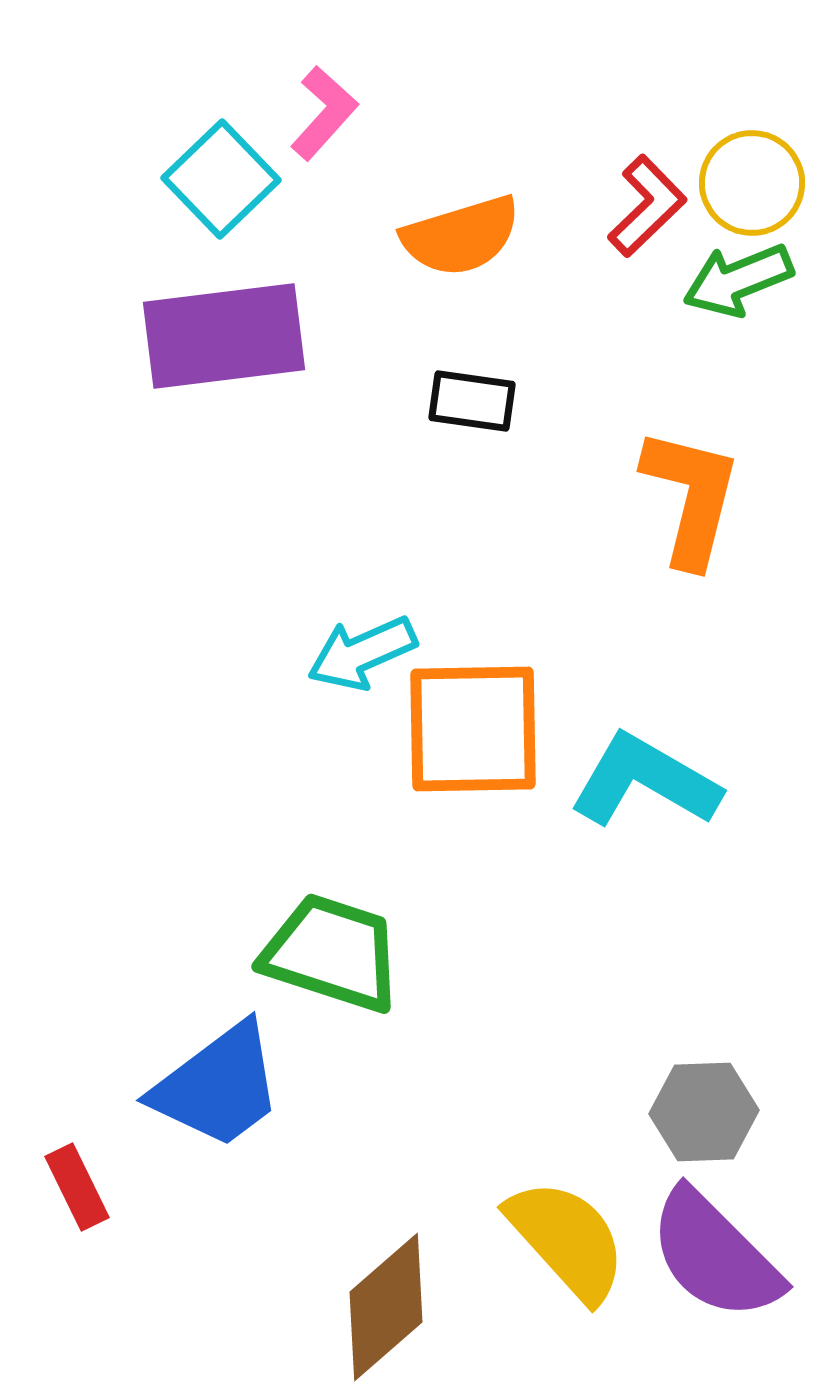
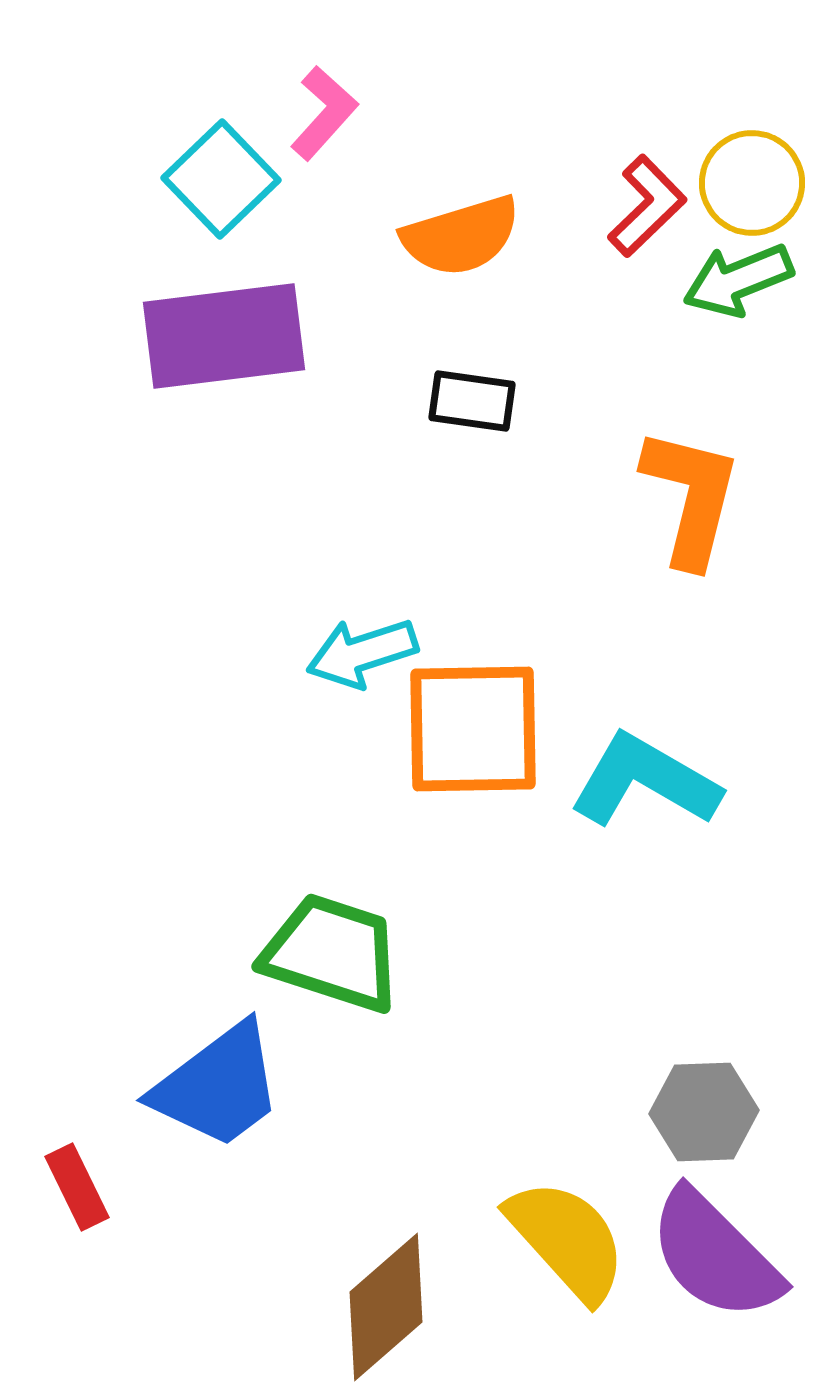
cyan arrow: rotated 6 degrees clockwise
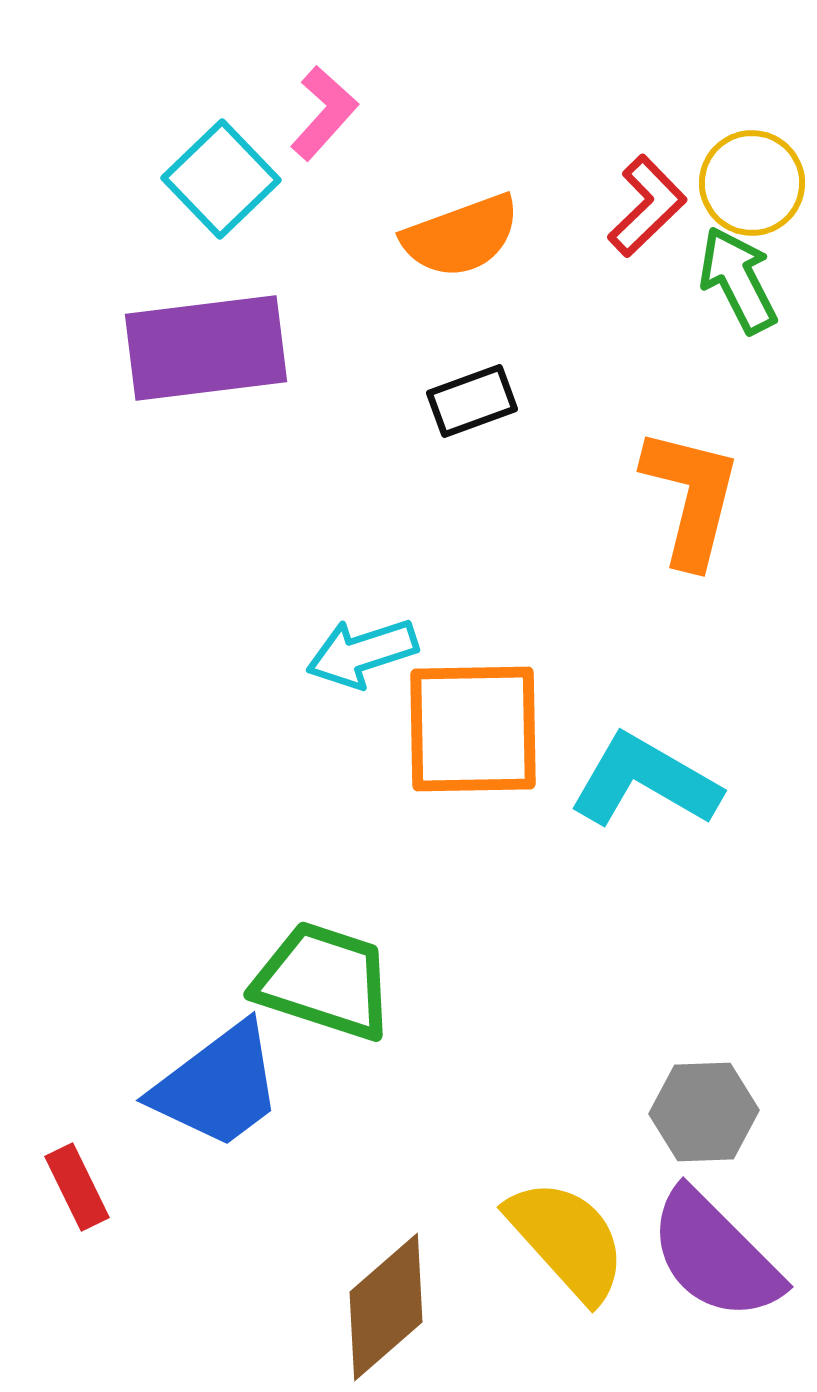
orange semicircle: rotated 3 degrees counterclockwise
green arrow: rotated 85 degrees clockwise
purple rectangle: moved 18 px left, 12 px down
black rectangle: rotated 28 degrees counterclockwise
green trapezoid: moved 8 px left, 28 px down
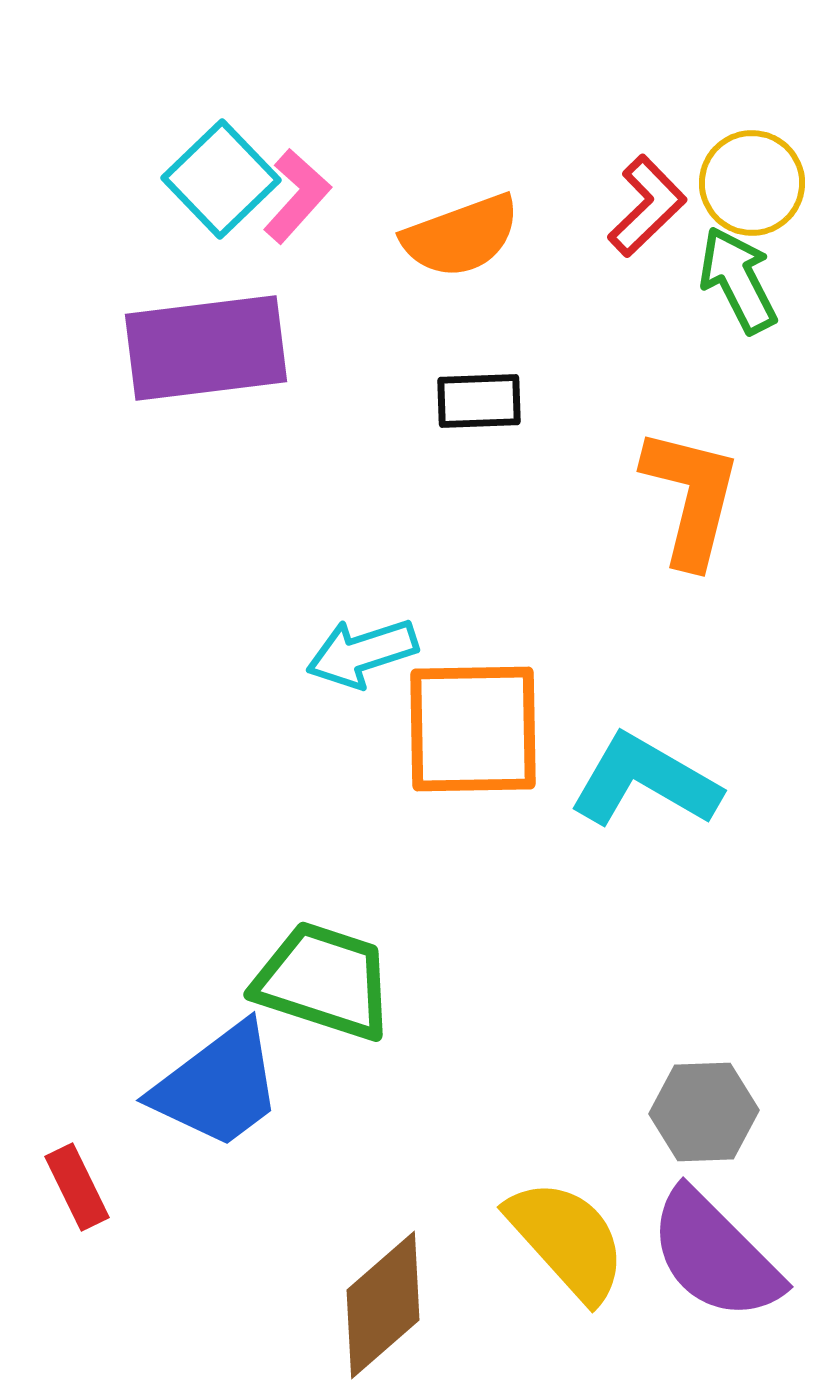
pink L-shape: moved 27 px left, 83 px down
black rectangle: moved 7 px right; rotated 18 degrees clockwise
brown diamond: moved 3 px left, 2 px up
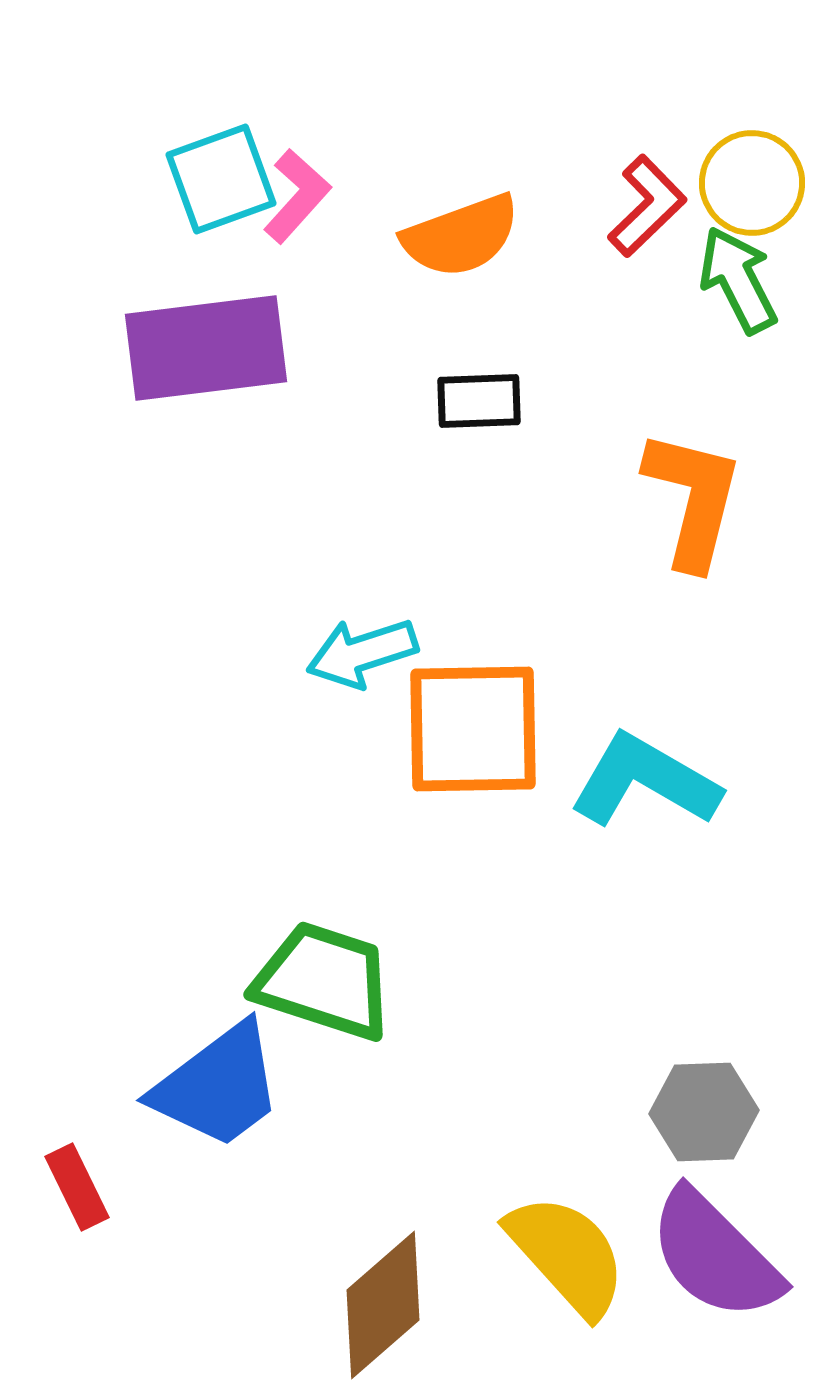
cyan square: rotated 24 degrees clockwise
orange L-shape: moved 2 px right, 2 px down
yellow semicircle: moved 15 px down
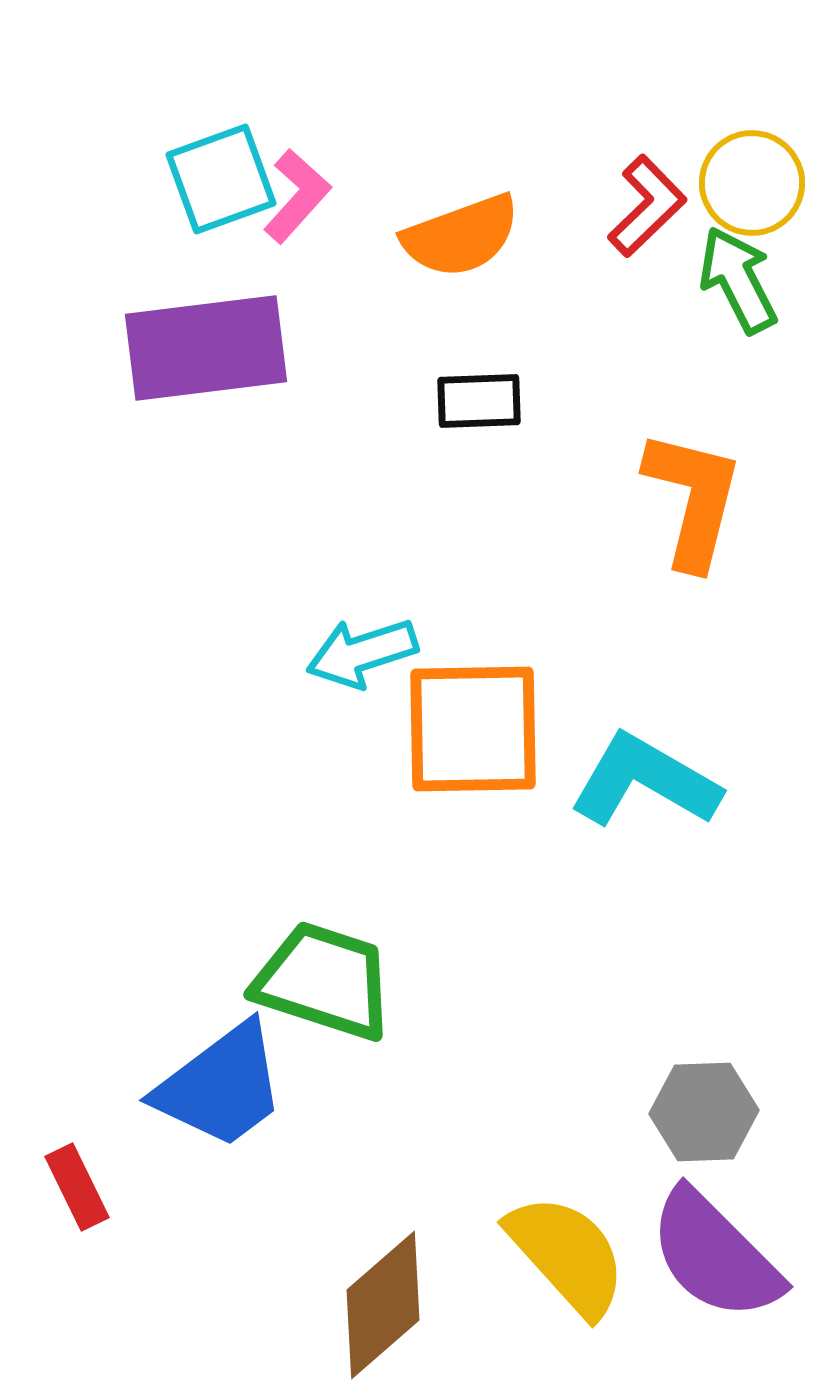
blue trapezoid: moved 3 px right
